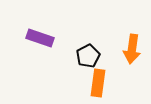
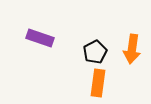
black pentagon: moved 7 px right, 4 px up
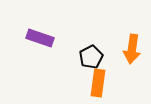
black pentagon: moved 4 px left, 5 px down
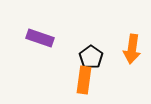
black pentagon: rotated 10 degrees counterclockwise
orange rectangle: moved 14 px left, 3 px up
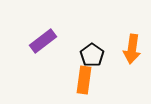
purple rectangle: moved 3 px right, 3 px down; rotated 56 degrees counterclockwise
black pentagon: moved 1 px right, 2 px up
